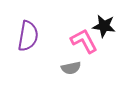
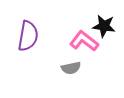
pink L-shape: rotated 24 degrees counterclockwise
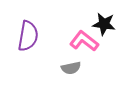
black star: moved 2 px up
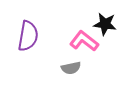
black star: moved 1 px right
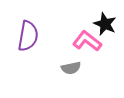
black star: rotated 15 degrees clockwise
pink L-shape: moved 3 px right
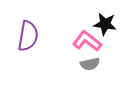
black star: rotated 15 degrees counterclockwise
gray semicircle: moved 19 px right, 4 px up
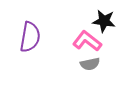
black star: moved 1 px left, 3 px up
purple semicircle: moved 2 px right, 1 px down
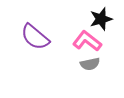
black star: moved 3 px left, 2 px up; rotated 25 degrees counterclockwise
purple semicircle: moved 5 px right; rotated 120 degrees clockwise
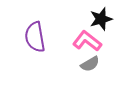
purple semicircle: rotated 40 degrees clockwise
gray semicircle: rotated 18 degrees counterclockwise
